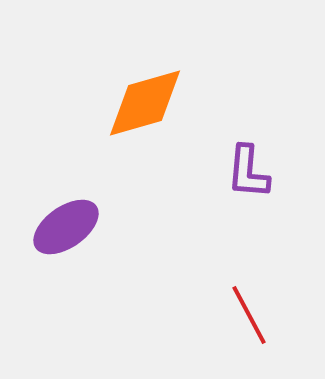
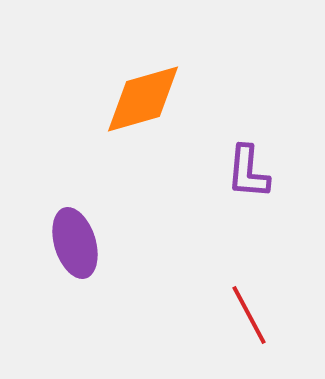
orange diamond: moved 2 px left, 4 px up
purple ellipse: moved 9 px right, 16 px down; rotated 72 degrees counterclockwise
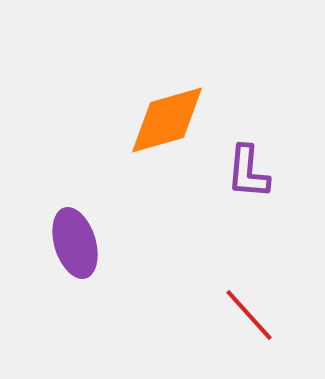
orange diamond: moved 24 px right, 21 px down
red line: rotated 14 degrees counterclockwise
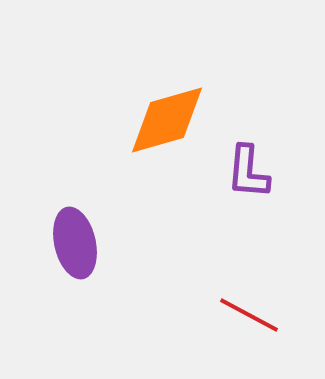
purple ellipse: rotated 4 degrees clockwise
red line: rotated 20 degrees counterclockwise
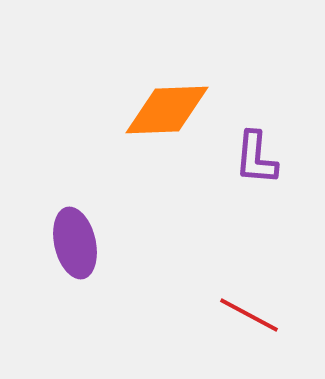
orange diamond: moved 10 px up; rotated 14 degrees clockwise
purple L-shape: moved 8 px right, 14 px up
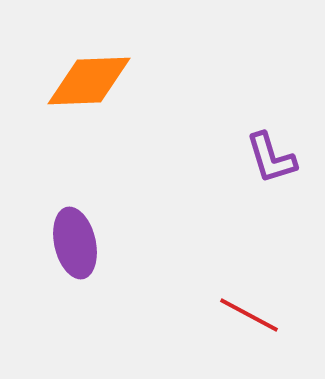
orange diamond: moved 78 px left, 29 px up
purple L-shape: moved 15 px right; rotated 22 degrees counterclockwise
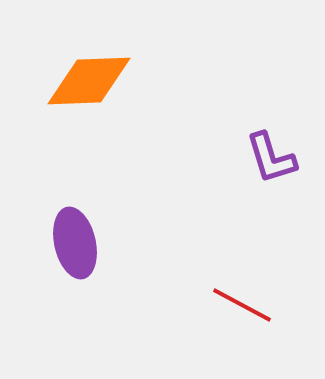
red line: moved 7 px left, 10 px up
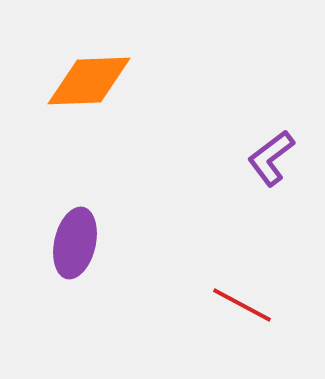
purple L-shape: rotated 70 degrees clockwise
purple ellipse: rotated 26 degrees clockwise
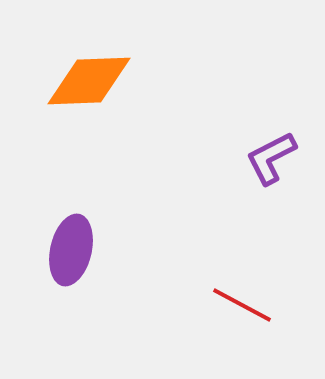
purple L-shape: rotated 10 degrees clockwise
purple ellipse: moved 4 px left, 7 px down
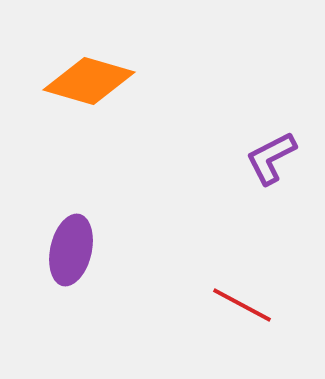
orange diamond: rotated 18 degrees clockwise
